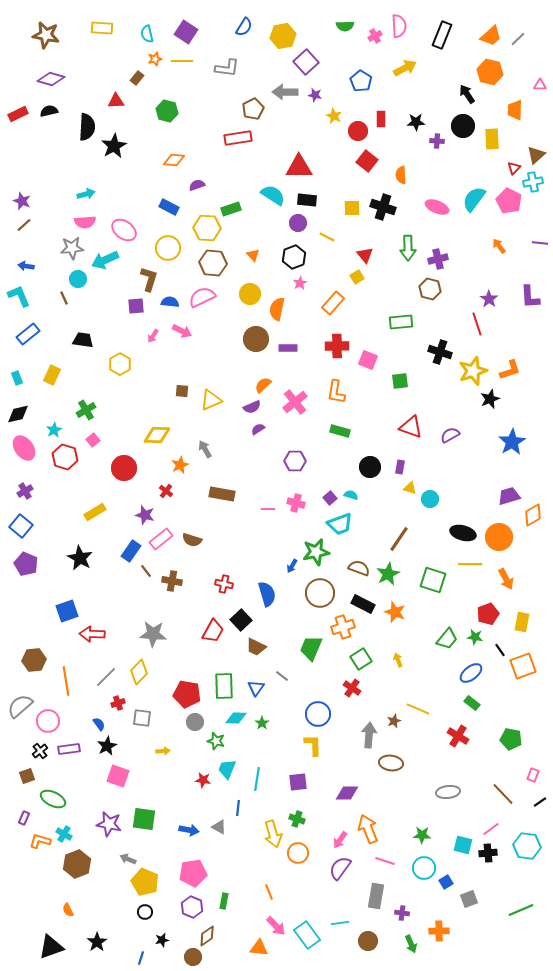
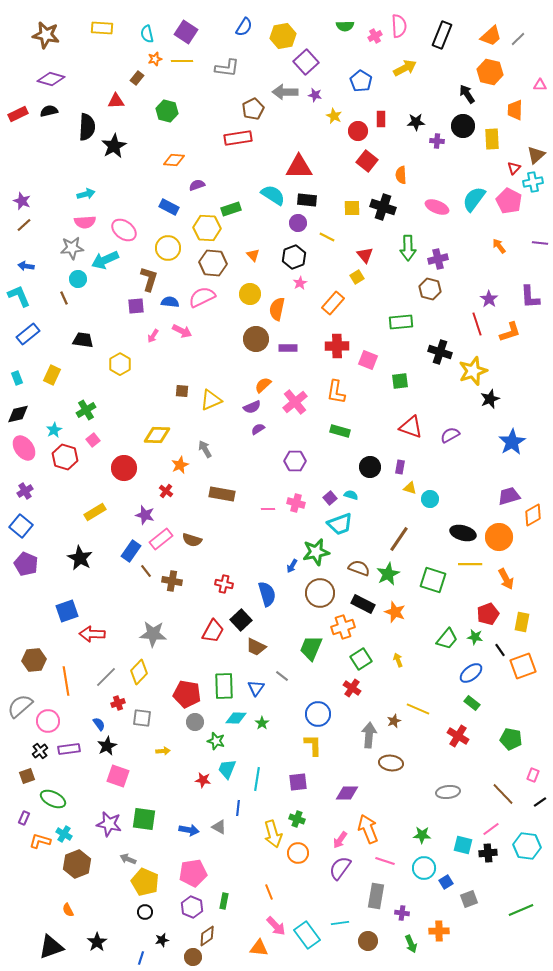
orange L-shape at (510, 370): moved 38 px up
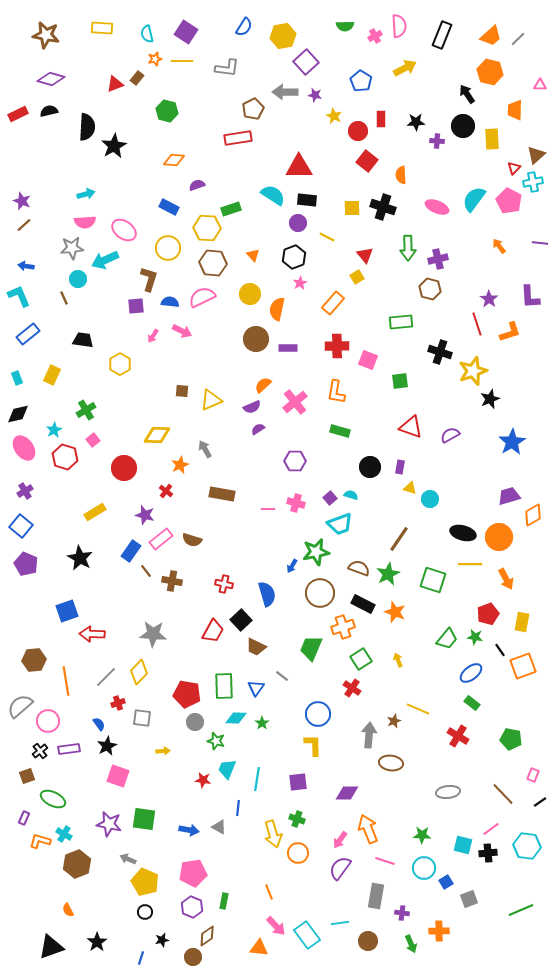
red triangle at (116, 101): moved 1 px left, 17 px up; rotated 18 degrees counterclockwise
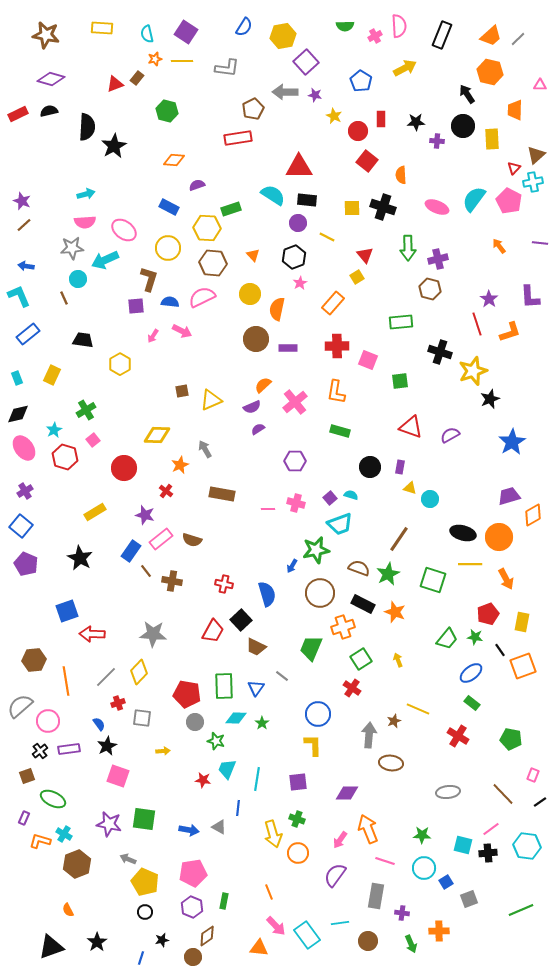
brown square at (182, 391): rotated 16 degrees counterclockwise
green star at (316, 552): moved 2 px up
purple semicircle at (340, 868): moved 5 px left, 7 px down
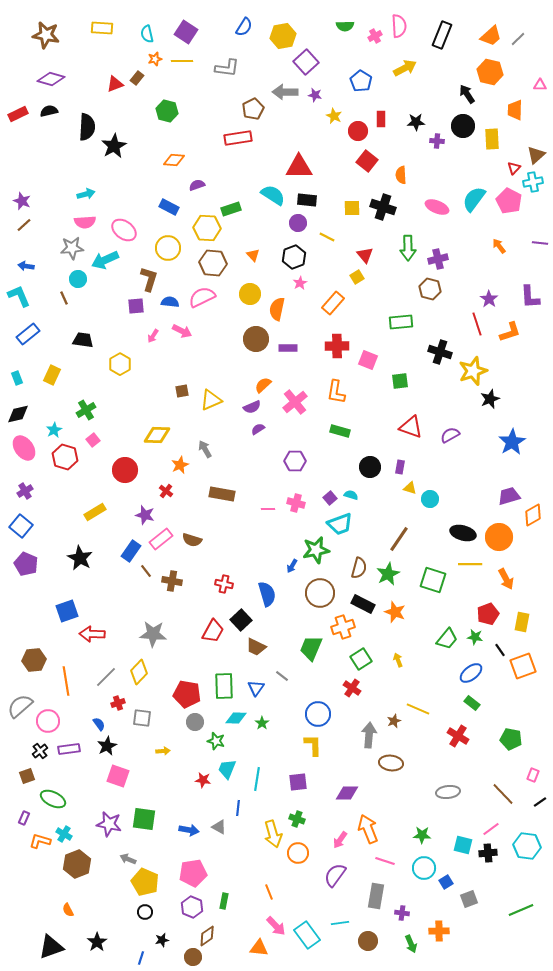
red circle at (124, 468): moved 1 px right, 2 px down
brown semicircle at (359, 568): rotated 85 degrees clockwise
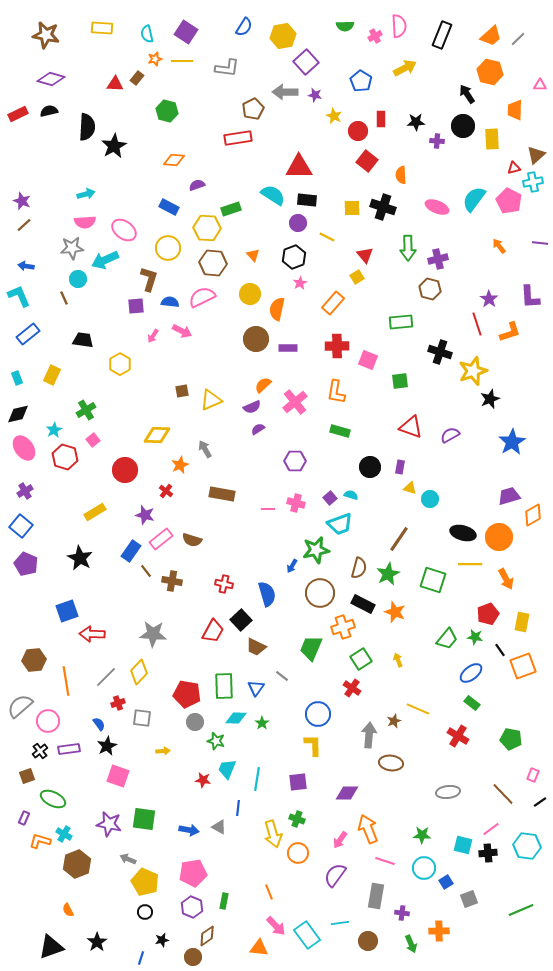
red triangle at (115, 84): rotated 24 degrees clockwise
red triangle at (514, 168): rotated 32 degrees clockwise
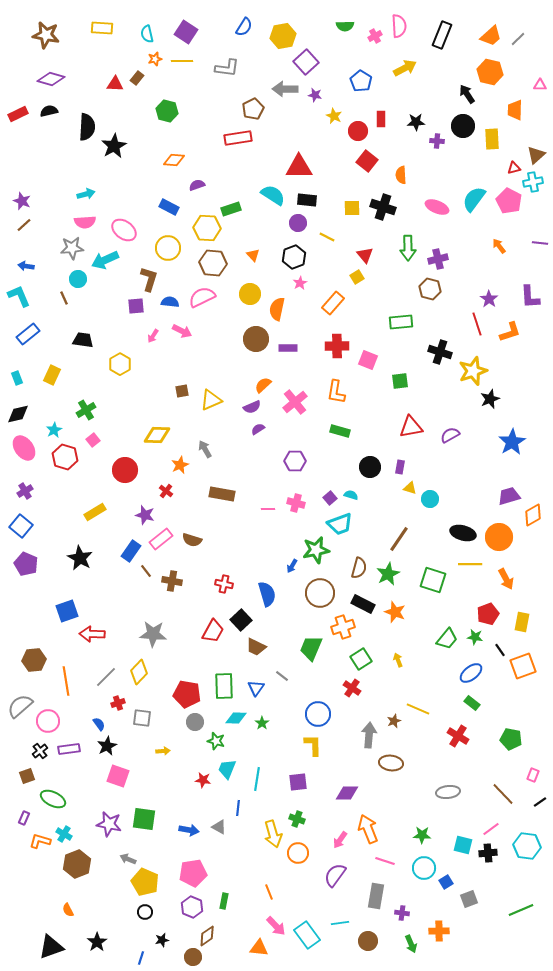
gray arrow at (285, 92): moved 3 px up
red triangle at (411, 427): rotated 30 degrees counterclockwise
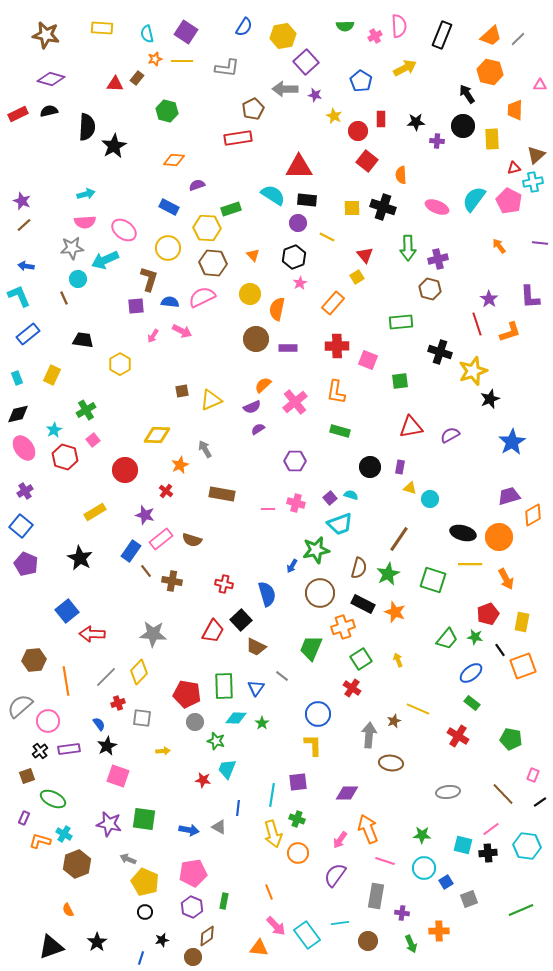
blue square at (67, 611): rotated 20 degrees counterclockwise
cyan line at (257, 779): moved 15 px right, 16 px down
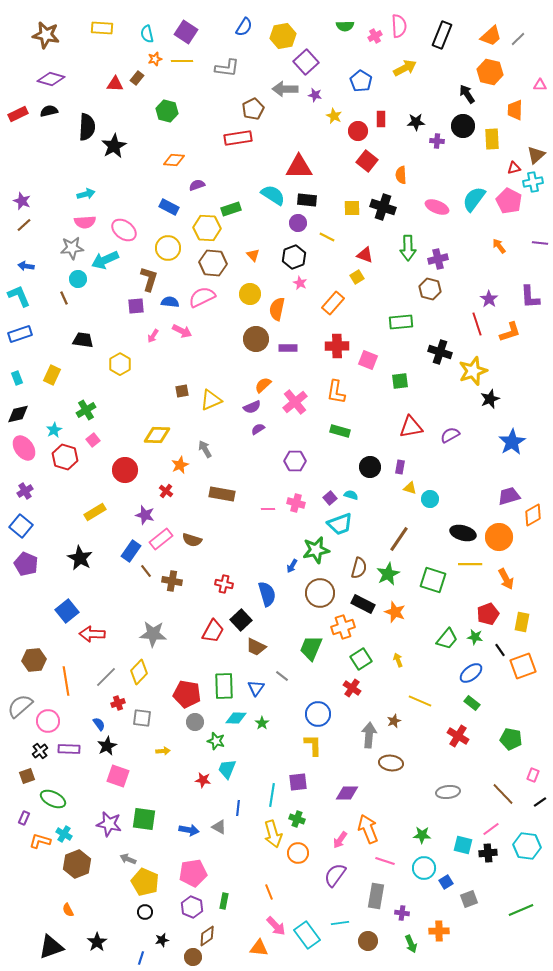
red triangle at (365, 255): rotated 30 degrees counterclockwise
pink star at (300, 283): rotated 16 degrees counterclockwise
blue rectangle at (28, 334): moved 8 px left; rotated 20 degrees clockwise
yellow line at (418, 709): moved 2 px right, 8 px up
purple rectangle at (69, 749): rotated 10 degrees clockwise
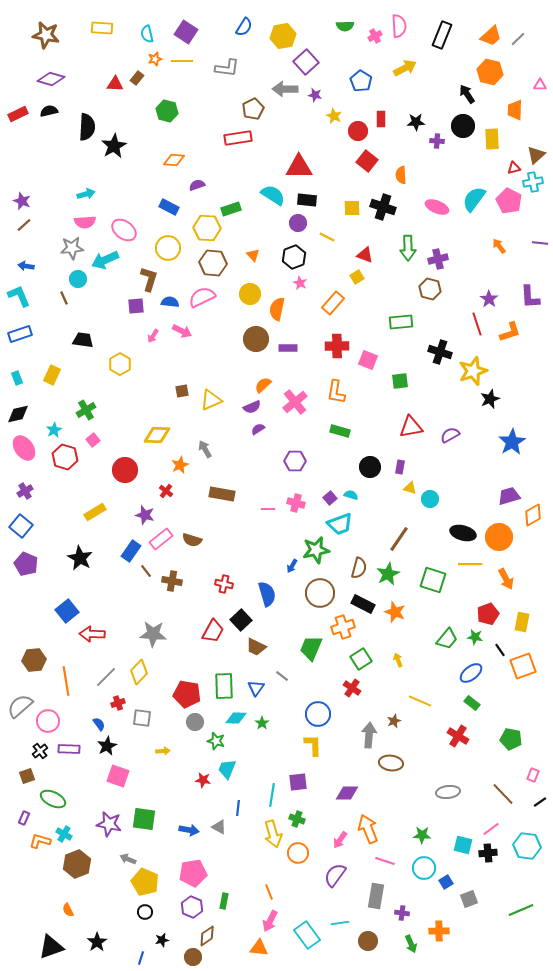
pink arrow at (276, 926): moved 6 px left, 5 px up; rotated 70 degrees clockwise
